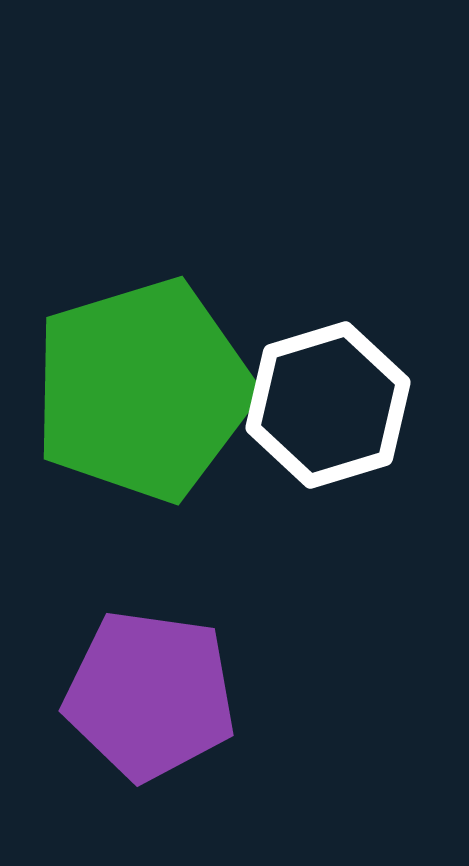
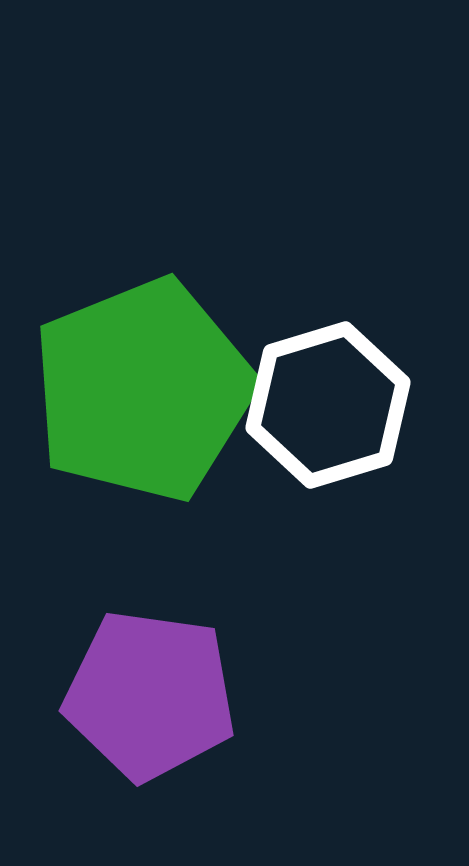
green pentagon: rotated 5 degrees counterclockwise
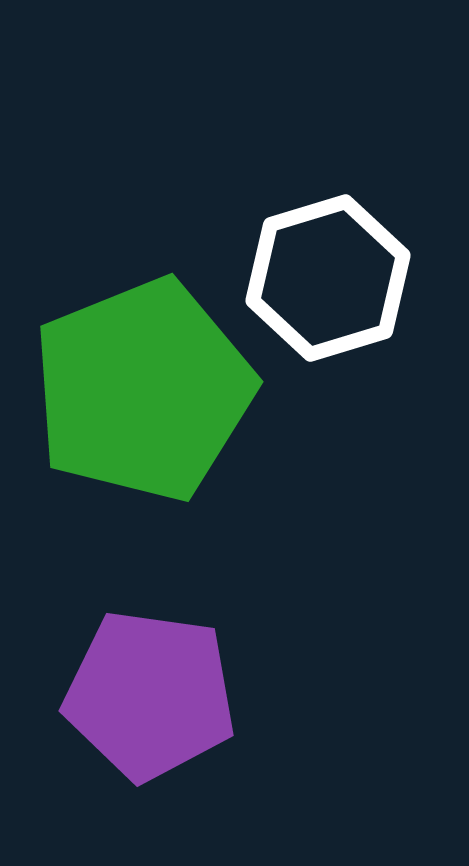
white hexagon: moved 127 px up
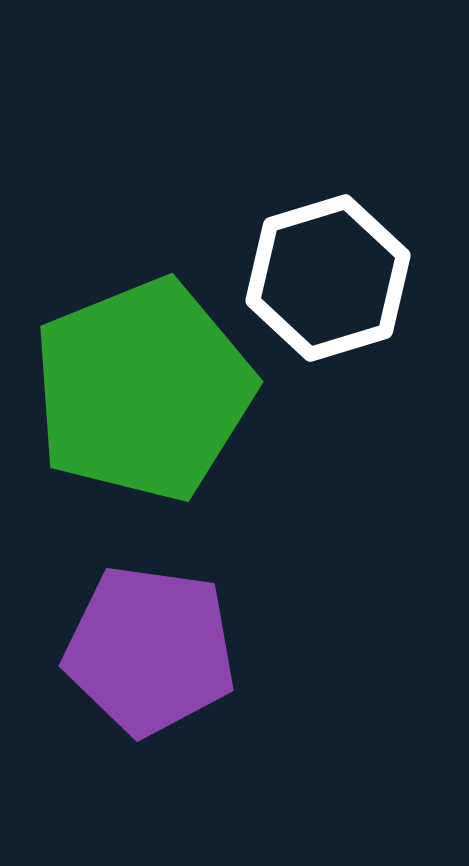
purple pentagon: moved 45 px up
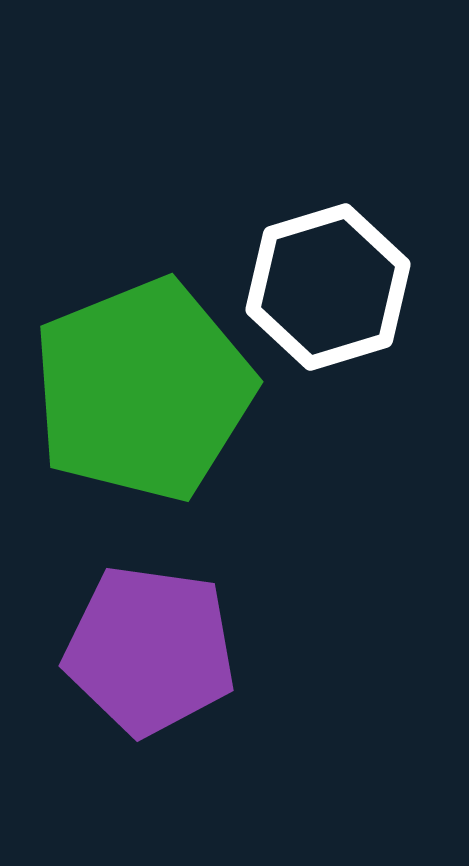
white hexagon: moved 9 px down
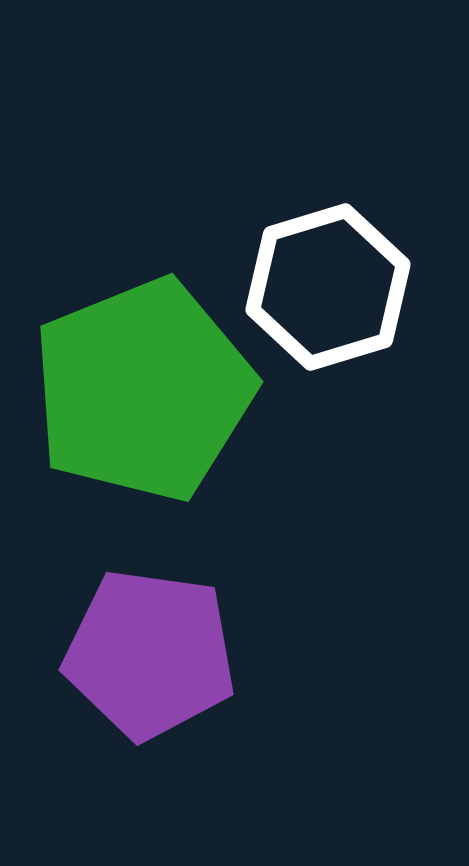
purple pentagon: moved 4 px down
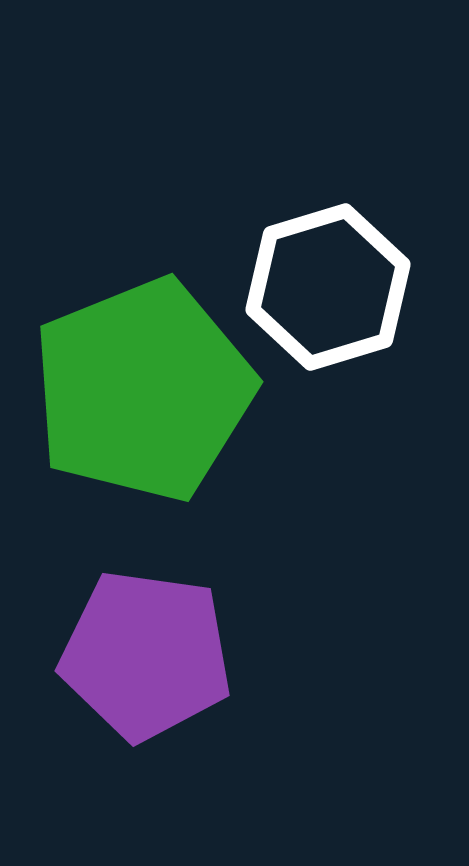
purple pentagon: moved 4 px left, 1 px down
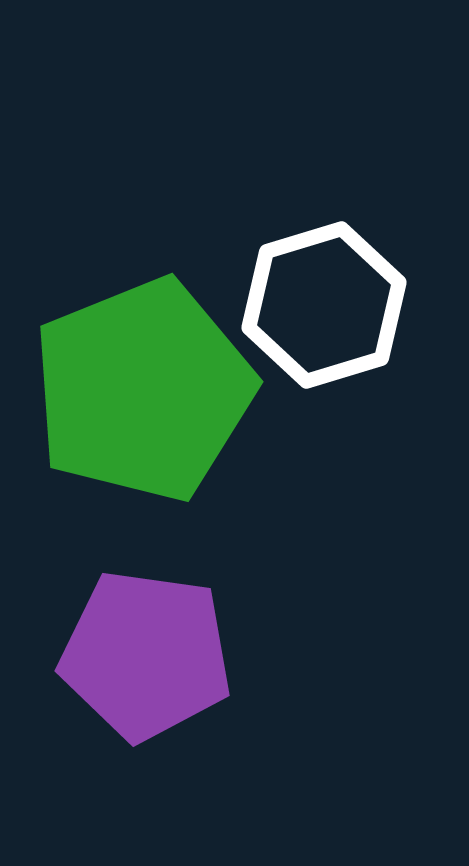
white hexagon: moved 4 px left, 18 px down
